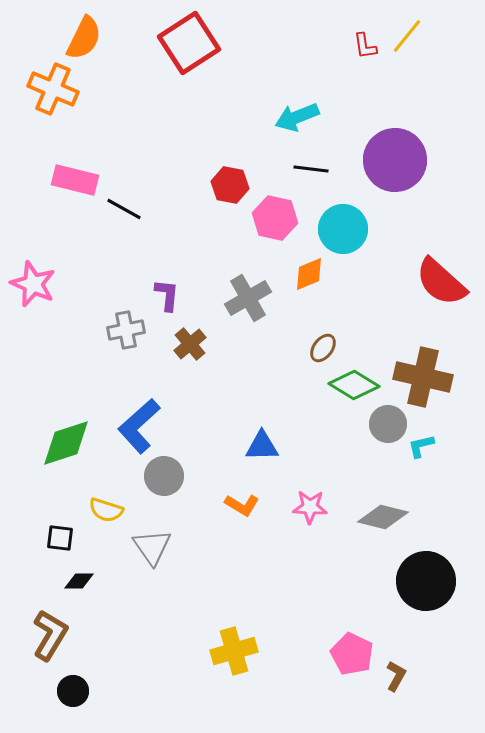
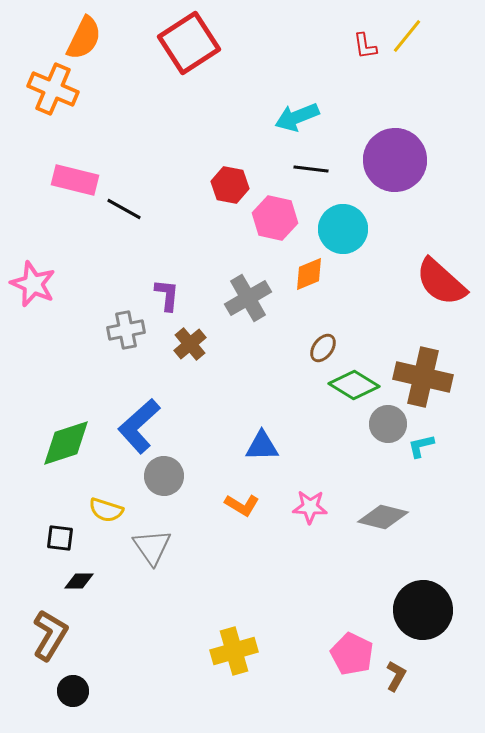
black circle at (426, 581): moved 3 px left, 29 px down
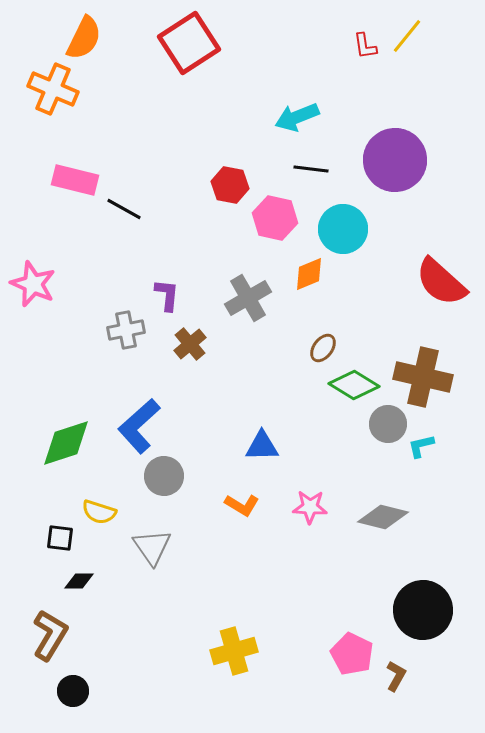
yellow semicircle at (106, 510): moved 7 px left, 2 px down
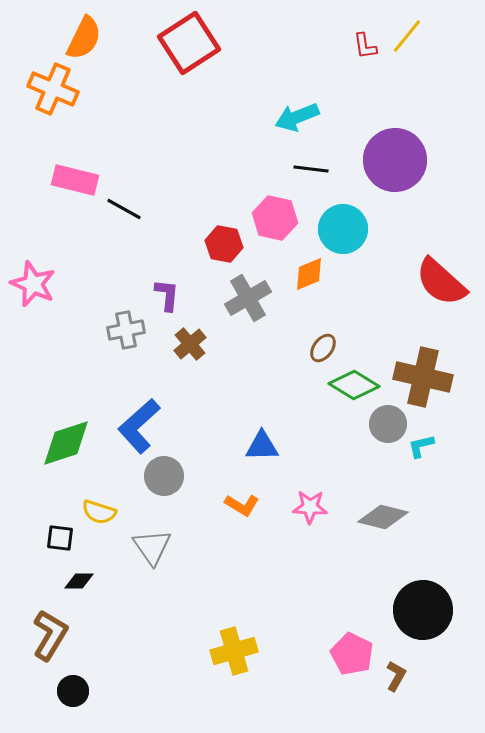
red hexagon at (230, 185): moved 6 px left, 59 px down
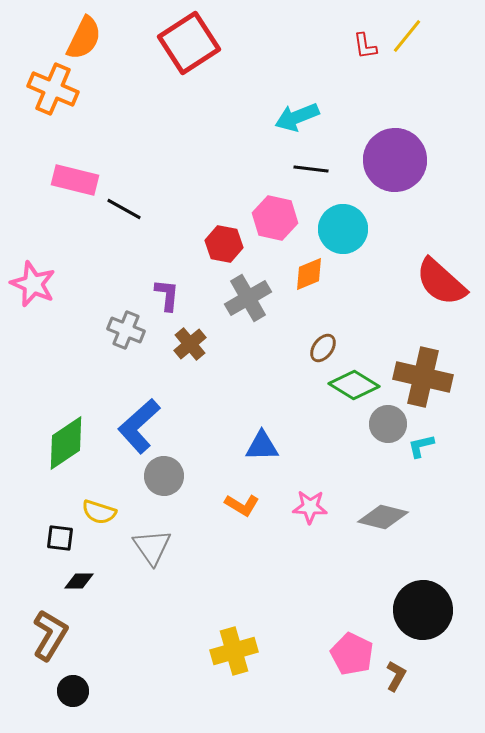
gray cross at (126, 330): rotated 33 degrees clockwise
green diamond at (66, 443): rotated 16 degrees counterclockwise
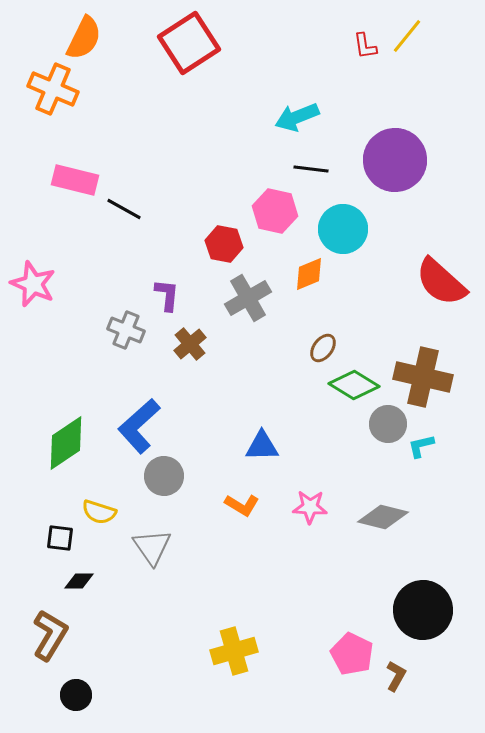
pink hexagon at (275, 218): moved 7 px up
black circle at (73, 691): moved 3 px right, 4 px down
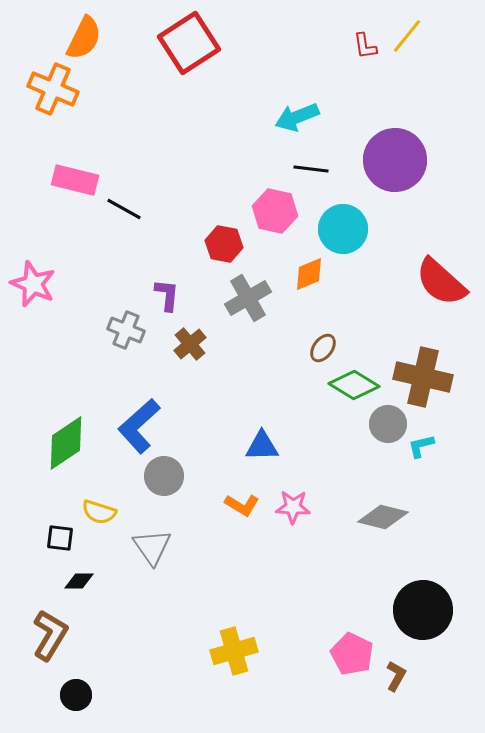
pink star at (310, 507): moved 17 px left
